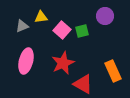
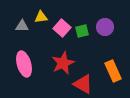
purple circle: moved 11 px down
gray triangle: rotated 24 degrees clockwise
pink square: moved 2 px up
pink ellipse: moved 2 px left, 3 px down; rotated 30 degrees counterclockwise
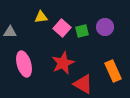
gray triangle: moved 12 px left, 6 px down
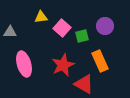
purple circle: moved 1 px up
green square: moved 5 px down
red star: moved 2 px down
orange rectangle: moved 13 px left, 10 px up
red triangle: moved 1 px right
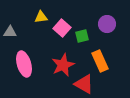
purple circle: moved 2 px right, 2 px up
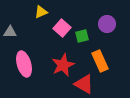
yellow triangle: moved 5 px up; rotated 16 degrees counterclockwise
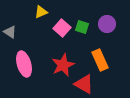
gray triangle: rotated 32 degrees clockwise
green square: moved 9 px up; rotated 32 degrees clockwise
orange rectangle: moved 1 px up
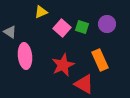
pink ellipse: moved 1 px right, 8 px up; rotated 10 degrees clockwise
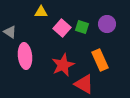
yellow triangle: rotated 24 degrees clockwise
